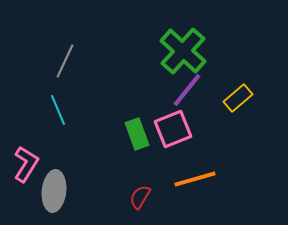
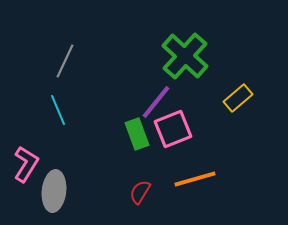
green cross: moved 2 px right, 5 px down
purple line: moved 31 px left, 12 px down
red semicircle: moved 5 px up
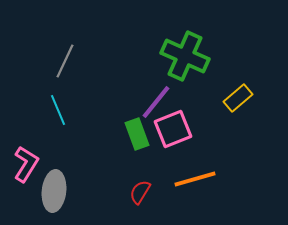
green cross: rotated 18 degrees counterclockwise
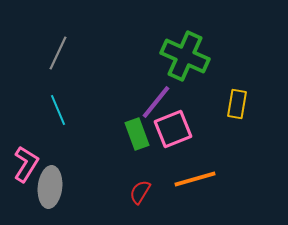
gray line: moved 7 px left, 8 px up
yellow rectangle: moved 1 px left, 6 px down; rotated 40 degrees counterclockwise
gray ellipse: moved 4 px left, 4 px up
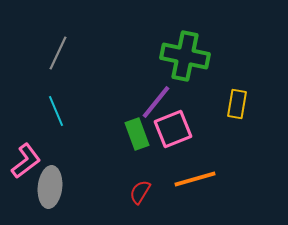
green cross: rotated 12 degrees counterclockwise
cyan line: moved 2 px left, 1 px down
pink L-shape: moved 3 px up; rotated 21 degrees clockwise
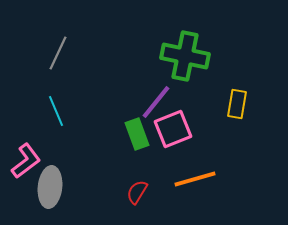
red semicircle: moved 3 px left
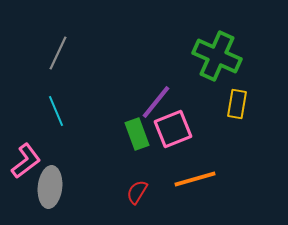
green cross: moved 32 px right; rotated 12 degrees clockwise
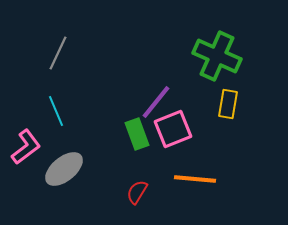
yellow rectangle: moved 9 px left
pink L-shape: moved 14 px up
orange line: rotated 21 degrees clockwise
gray ellipse: moved 14 px right, 18 px up; rotated 45 degrees clockwise
